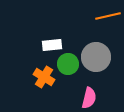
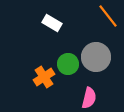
orange line: rotated 65 degrees clockwise
white rectangle: moved 22 px up; rotated 36 degrees clockwise
orange cross: rotated 25 degrees clockwise
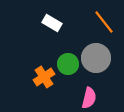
orange line: moved 4 px left, 6 px down
gray circle: moved 1 px down
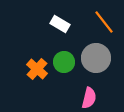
white rectangle: moved 8 px right, 1 px down
green circle: moved 4 px left, 2 px up
orange cross: moved 7 px left, 8 px up; rotated 15 degrees counterclockwise
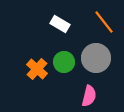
pink semicircle: moved 2 px up
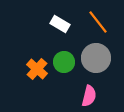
orange line: moved 6 px left
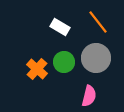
white rectangle: moved 3 px down
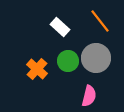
orange line: moved 2 px right, 1 px up
white rectangle: rotated 12 degrees clockwise
green circle: moved 4 px right, 1 px up
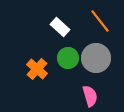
green circle: moved 3 px up
pink semicircle: moved 1 px right; rotated 30 degrees counterclockwise
